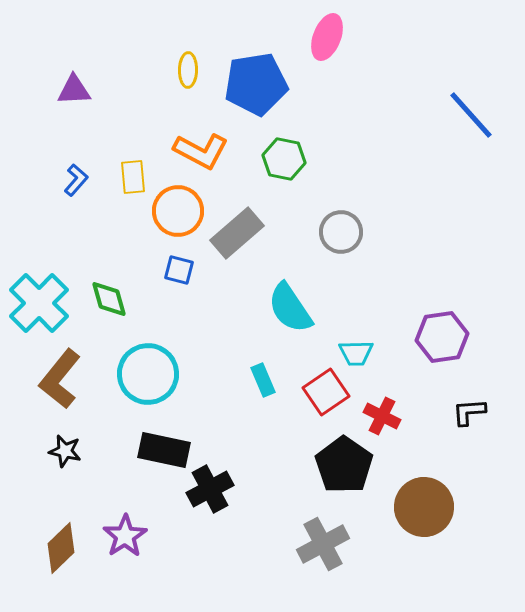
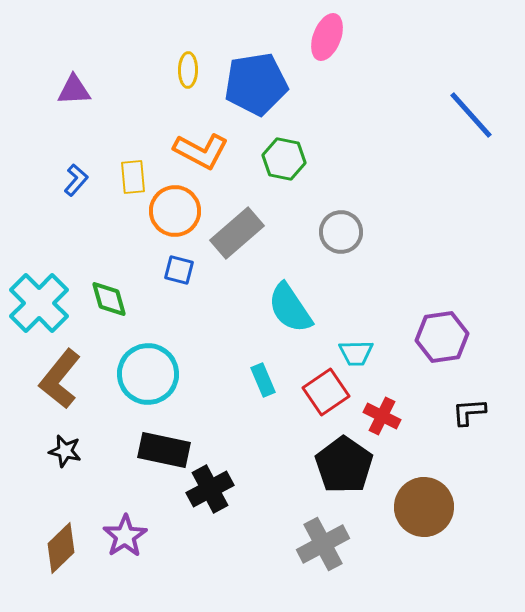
orange circle: moved 3 px left
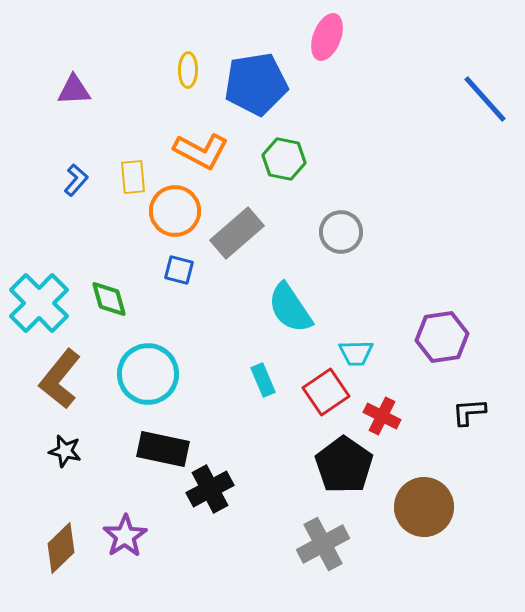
blue line: moved 14 px right, 16 px up
black rectangle: moved 1 px left, 1 px up
